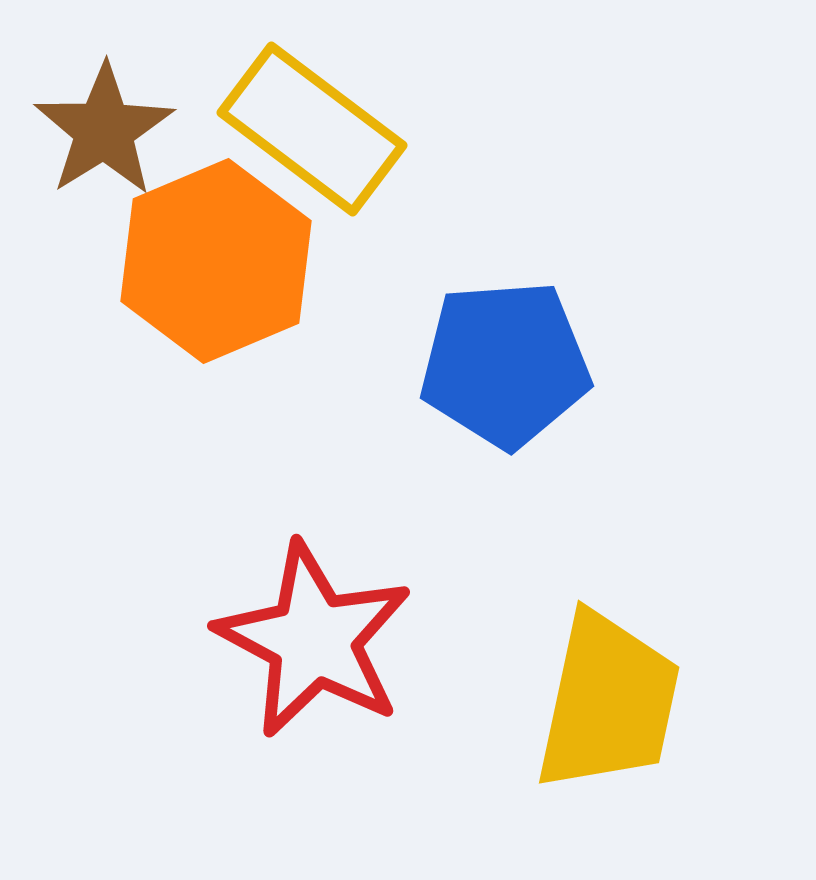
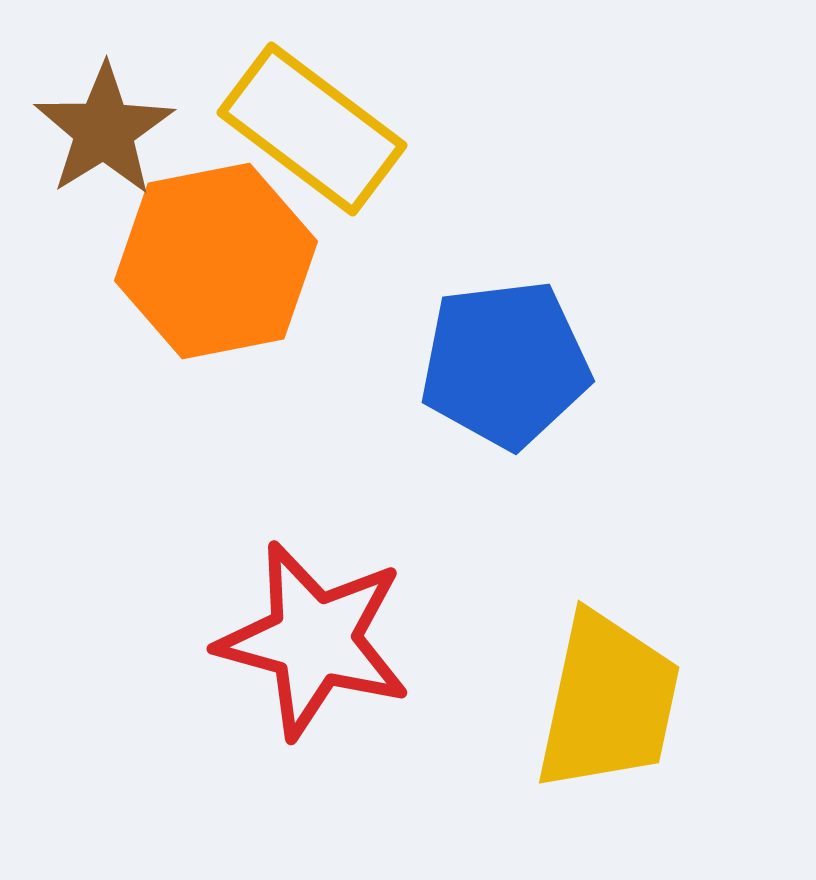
orange hexagon: rotated 12 degrees clockwise
blue pentagon: rotated 3 degrees counterclockwise
red star: rotated 13 degrees counterclockwise
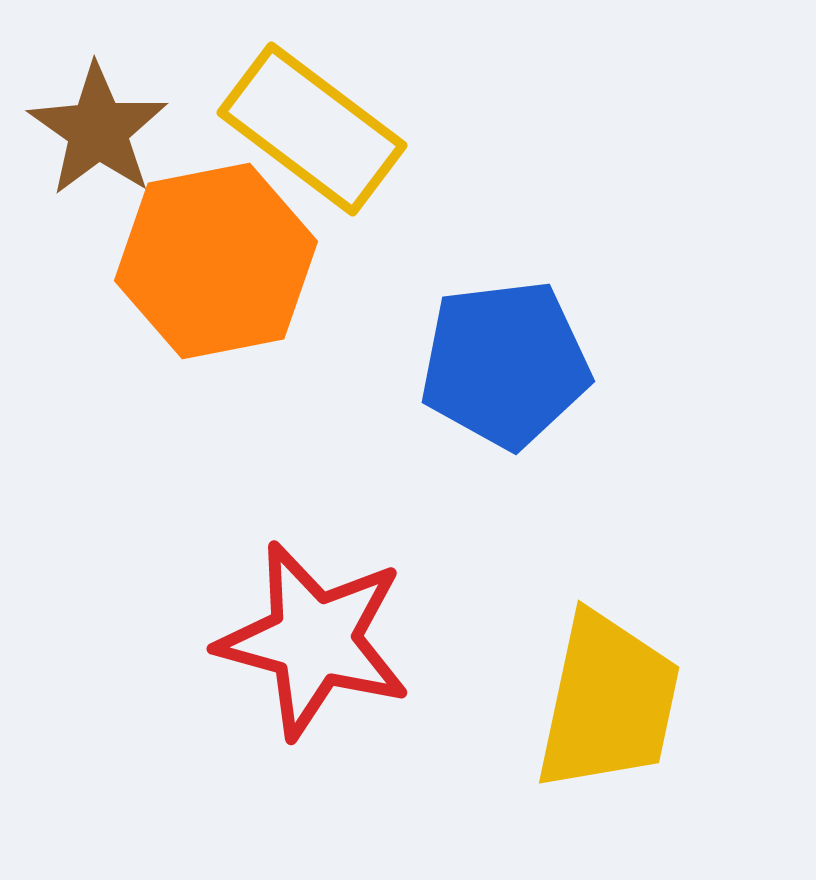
brown star: moved 6 px left; rotated 5 degrees counterclockwise
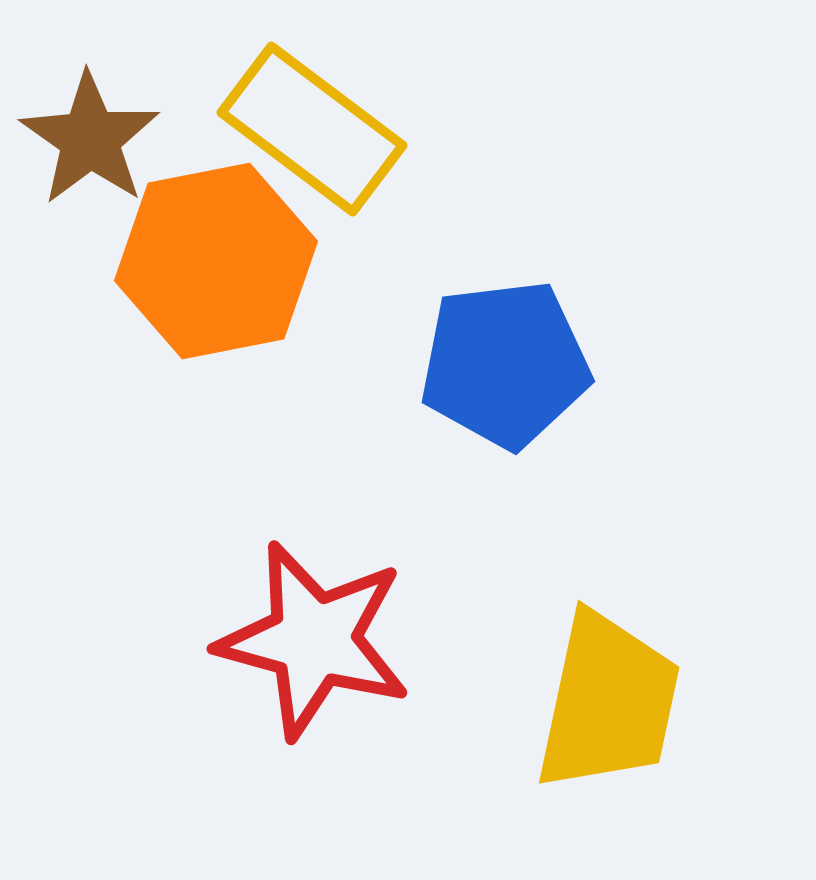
brown star: moved 8 px left, 9 px down
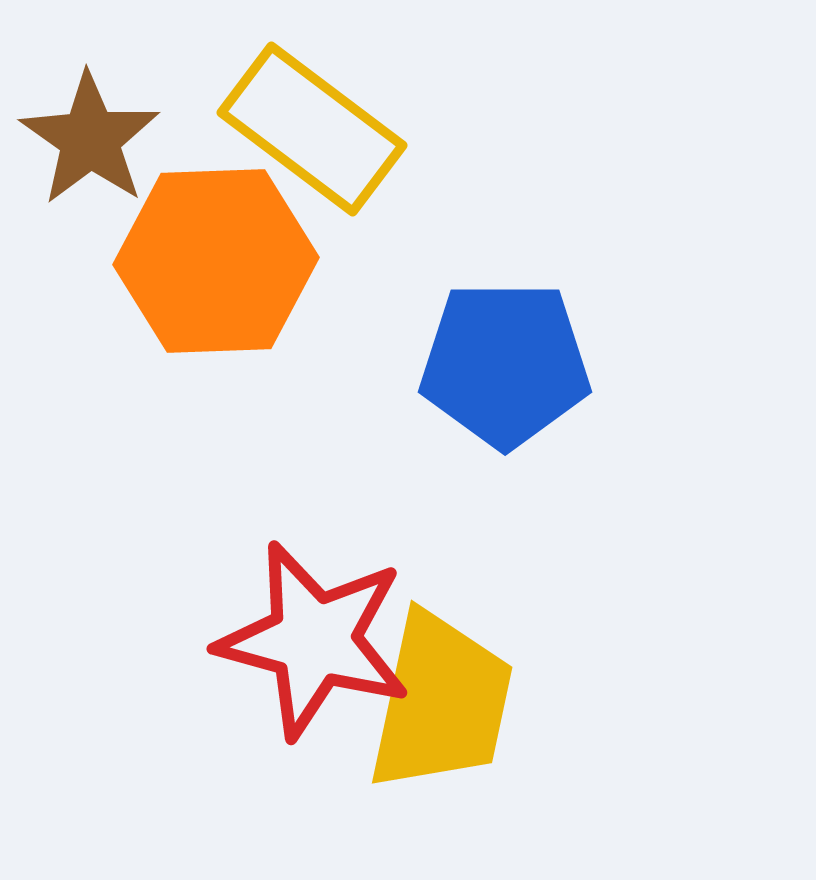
orange hexagon: rotated 9 degrees clockwise
blue pentagon: rotated 7 degrees clockwise
yellow trapezoid: moved 167 px left
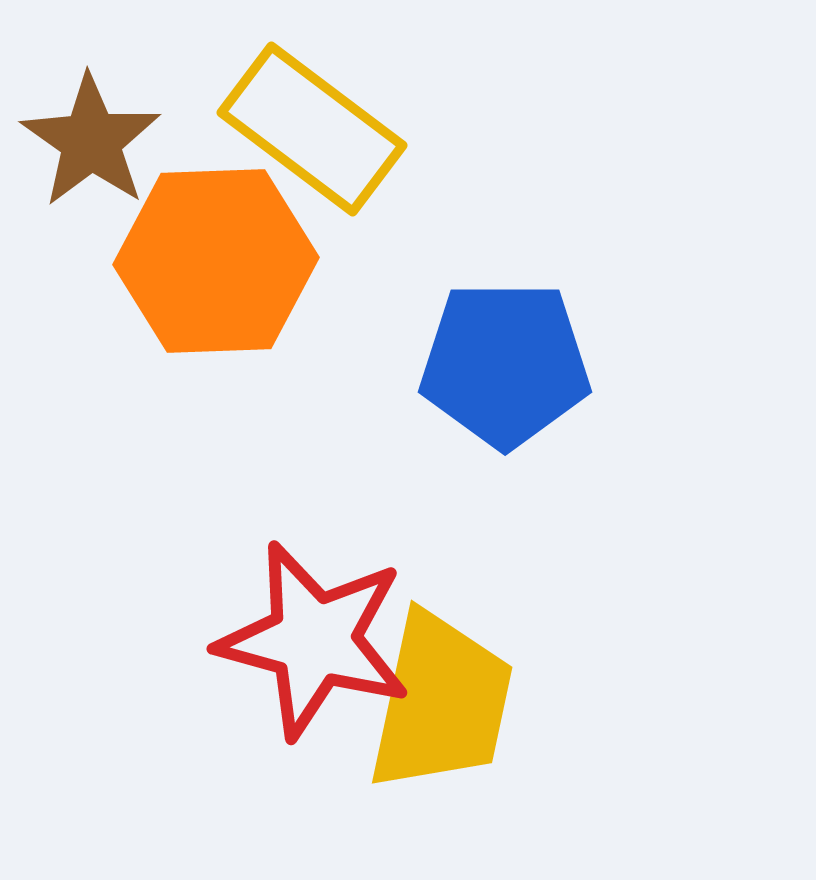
brown star: moved 1 px right, 2 px down
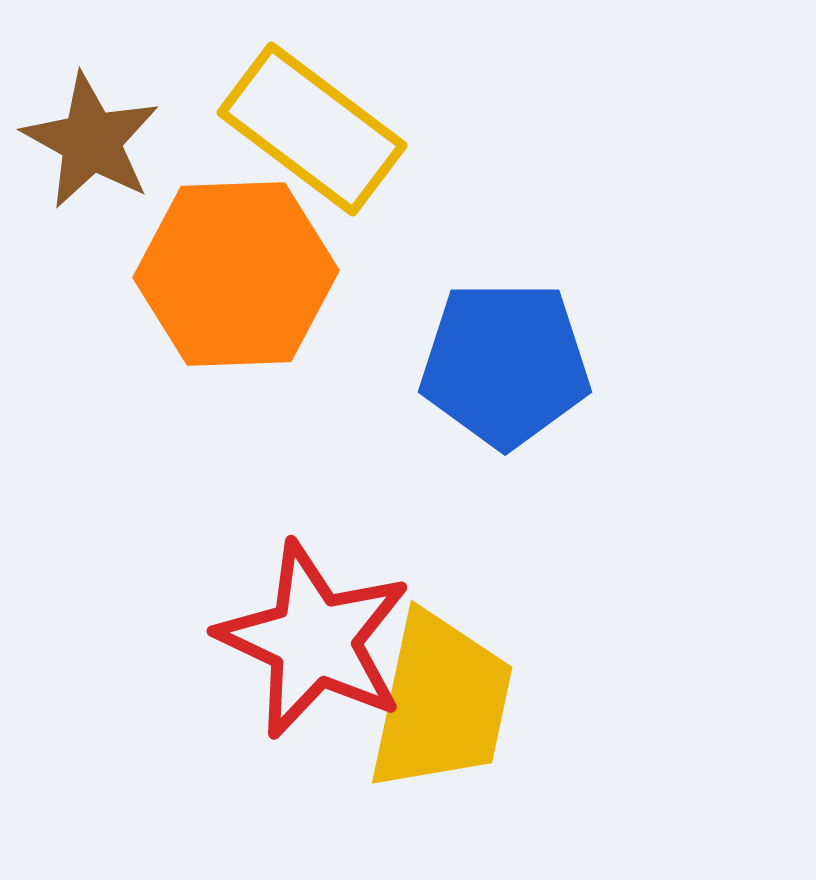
brown star: rotated 6 degrees counterclockwise
orange hexagon: moved 20 px right, 13 px down
red star: rotated 10 degrees clockwise
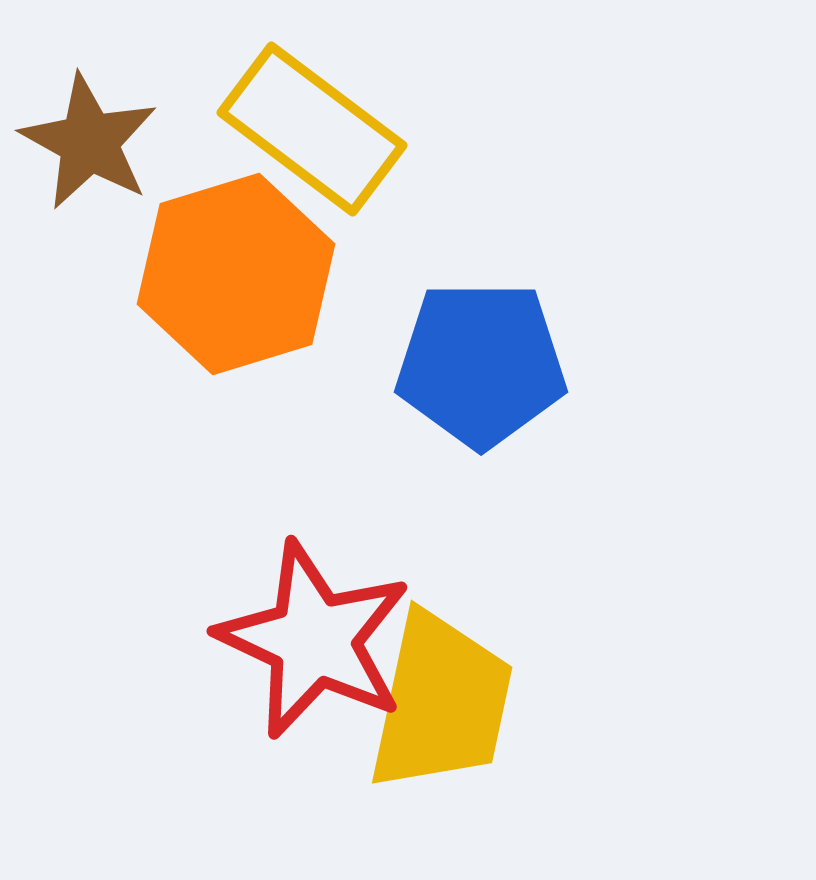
brown star: moved 2 px left, 1 px down
orange hexagon: rotated 15 degrees counterclockwise
blue pentagon: moved 24 px left
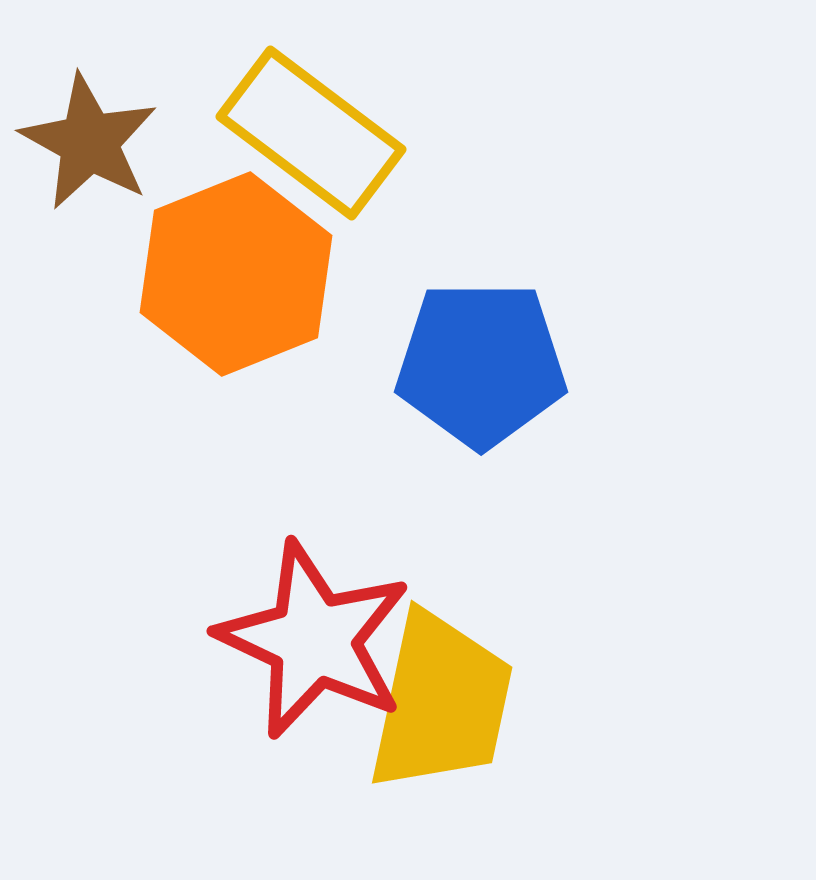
yellow rectangle: moved 1 px left, 4 px down
orange hexagon: rotated 5 degrees counterclockwise
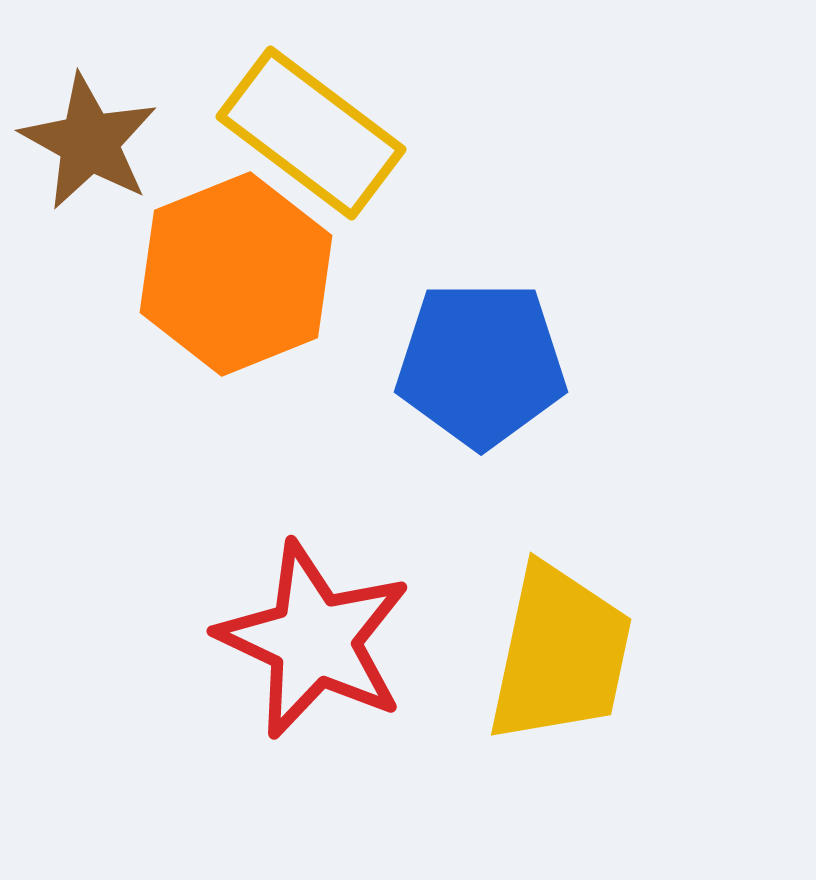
yellow trapezoid: moved 119 px right, 48 px up
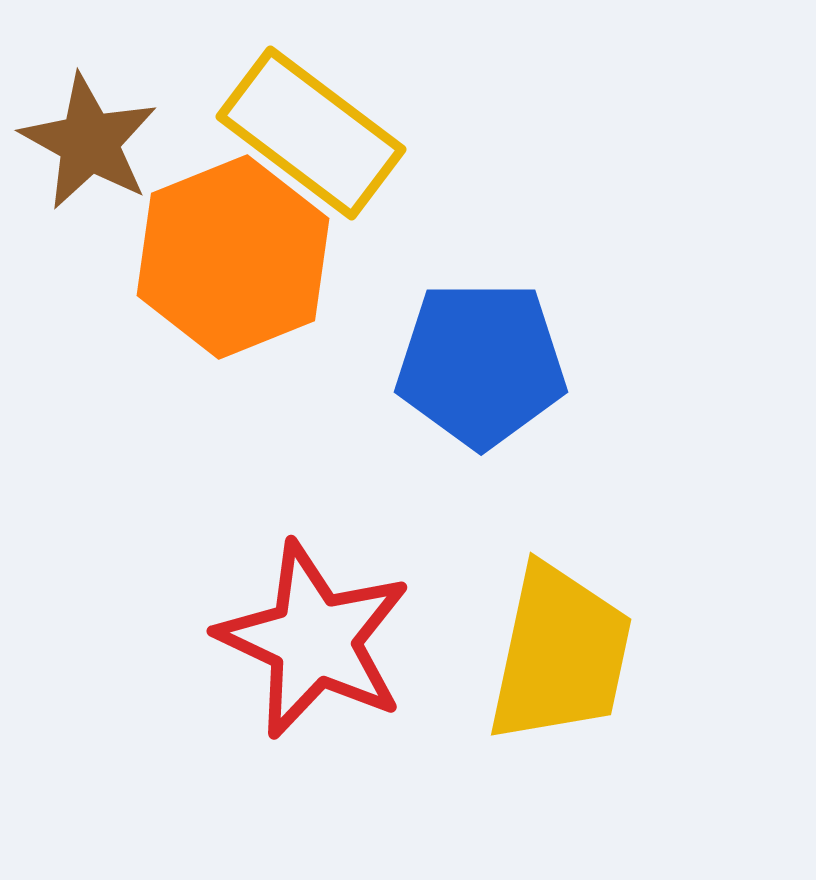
orange hexagon: moved 3 px left, 17 px up
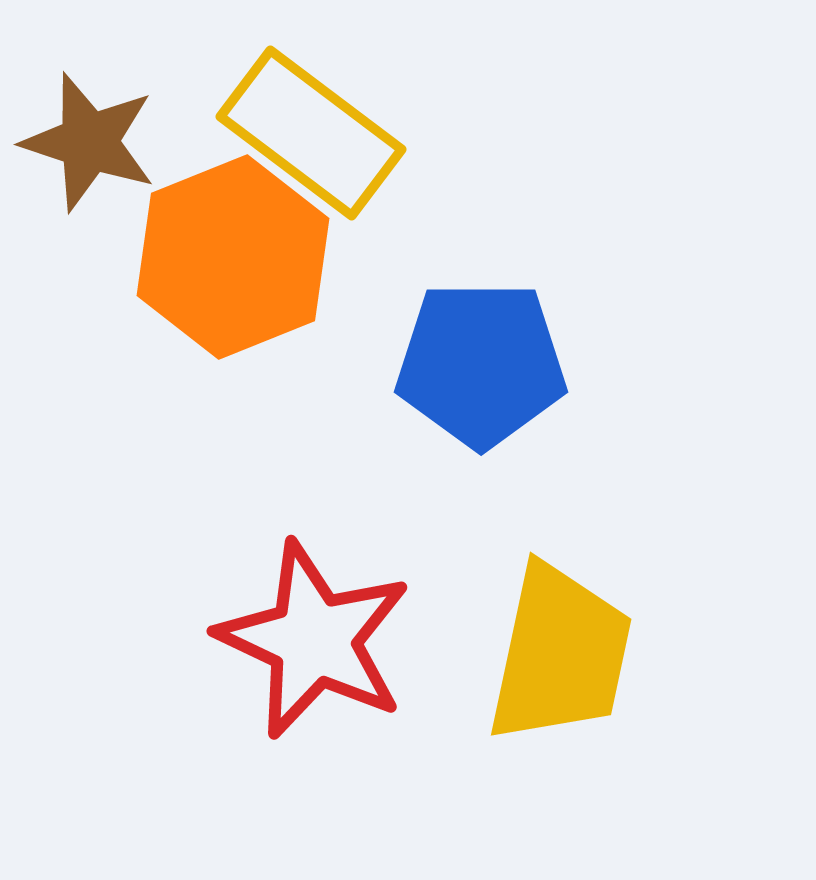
brown star: rotated 11 degrees counterclockwise
